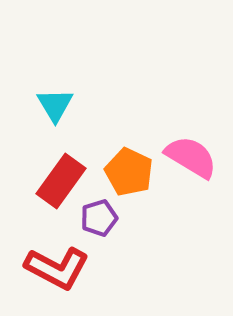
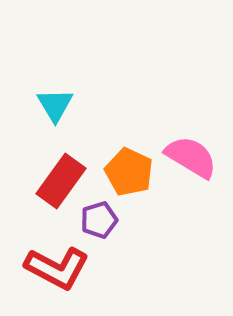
purple pentagon: moved 2 px down
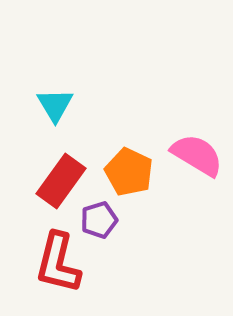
pink semicircle: moved 6 px right, 2 px up
red L-shape: moved 1 px right, 5 px up; rotated 76 degrees clockwise
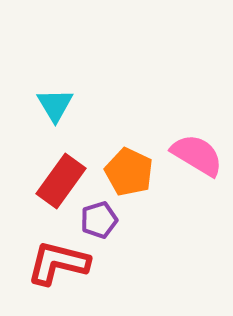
red L-shape: rotated 90 degrees clockwise
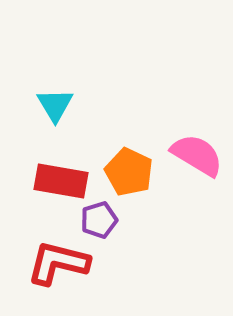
red rectangle: rotated 64 degrees clockwise
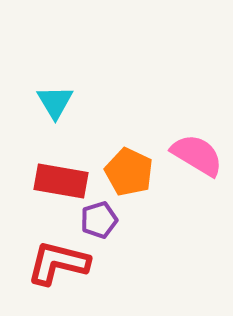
cyan triangle: moved 3 px up
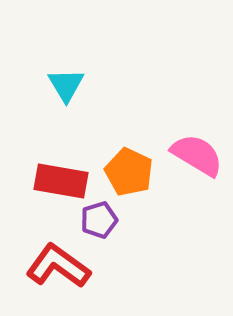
cyan triangle: moved 11 px right, 17 px up
red L-shape: moved 3 px down; rotated 22 degrees clockwise
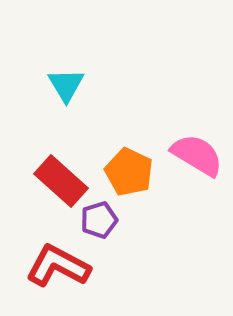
red rectangle: rotated 32 degrees clockwise
red L-shape: rotated 8 degrees counterclockwise
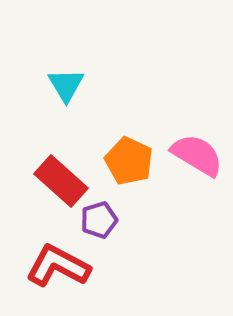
orange pentagon: moved 11 px up
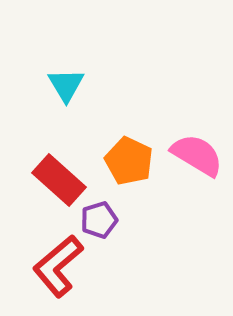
red rectangle: moved 2 px left, 1 px up
red L-shape: rotated 68 degrees counterclockwise
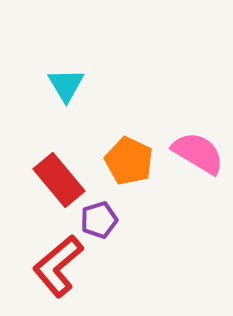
pink semicircle: moved 1 px right, 2 px up
red rectangle: rotated 8 degrees clockwise
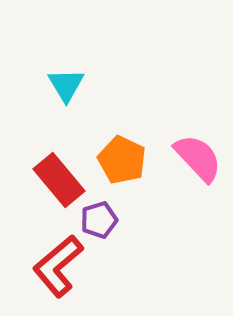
pink semicircle: moved 5 px down; rotated 16 degrees clockwise
orange pentagon: moved 7 px left, 1 px up
